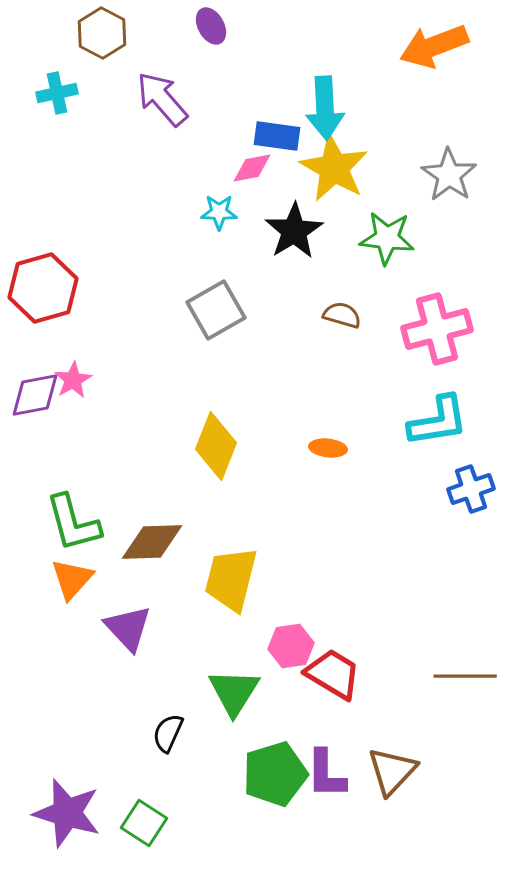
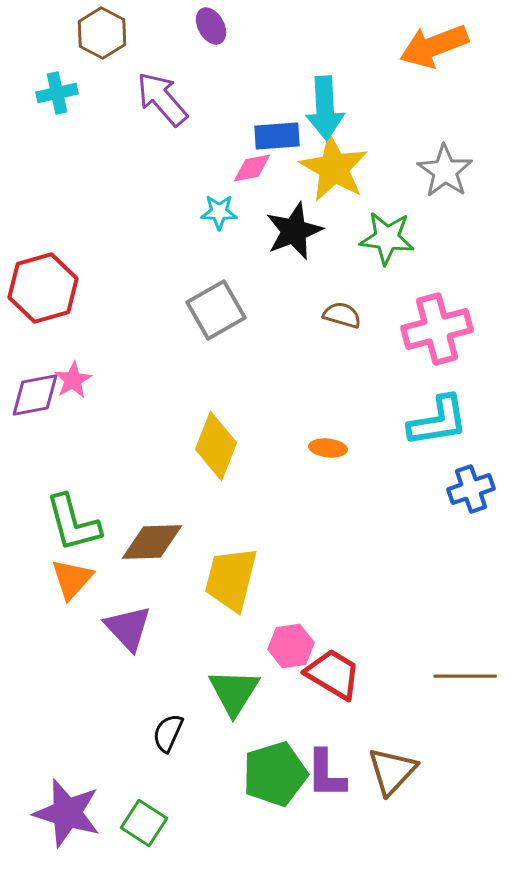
blue rectangle: rotated 12 degrees counterclockwise
gray star: moved 4 px left, 4 px up
black star: rotated 10 degrees clockwise
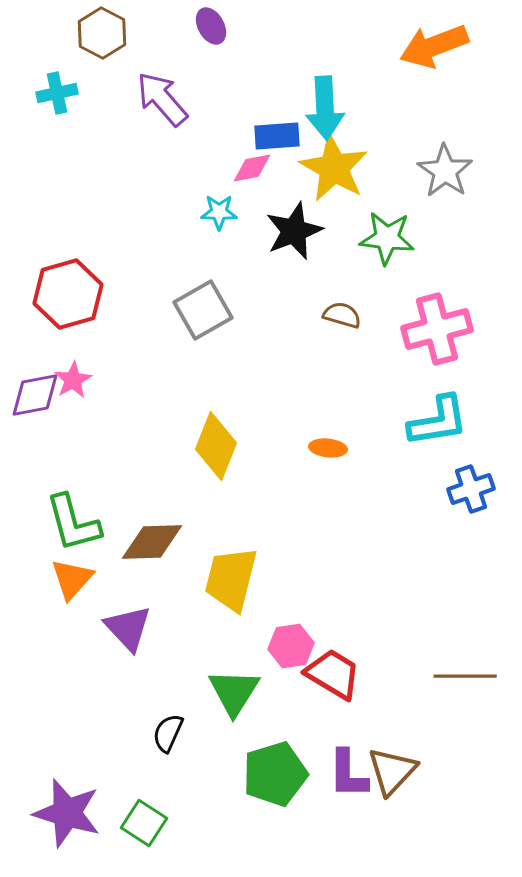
red hexagon: moved 25 px right, 6 px down
gray square: moved 13 px left
purple L-shape: moved 22 px right
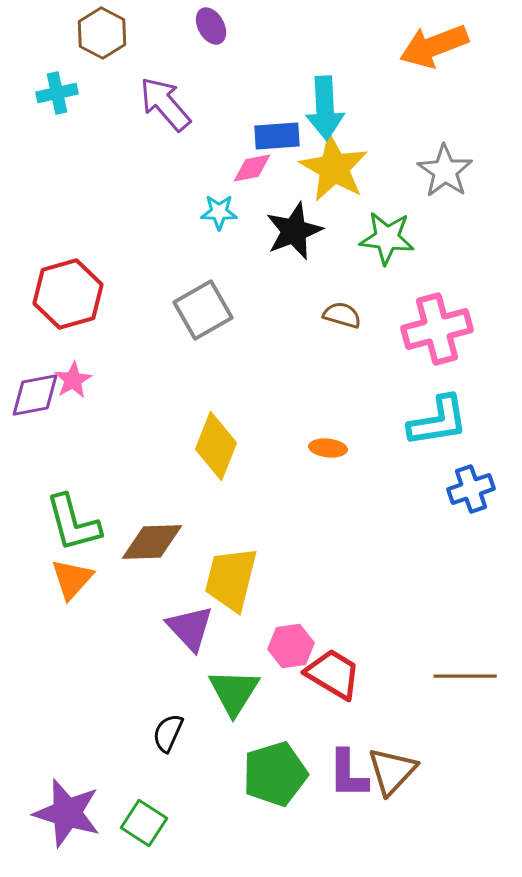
purple arrow: moved 3 px right, 5 px down
purple triangle: moved 62 px right
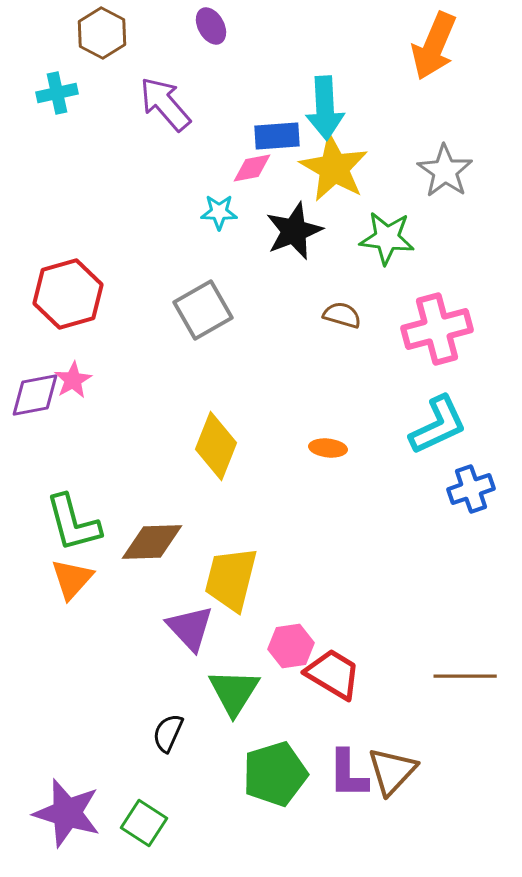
orange arrow: rotated 46 degrees counterclockwise
cyan L-shape: moved 4 px down; rotated 16 degrees counterclockwise
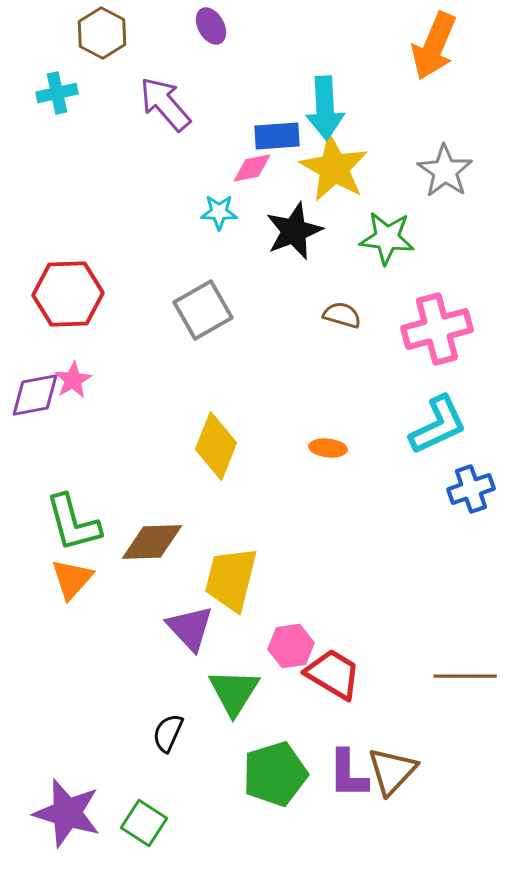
red hexagon: rotated 14 degrees clockwise
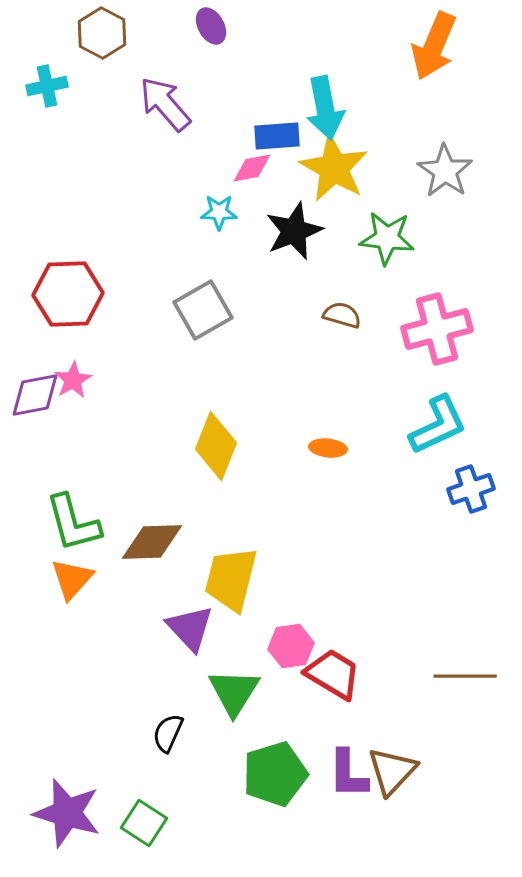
cyan cross: moved 10 px left, 7 px up
cyan arrow: rotated 8 degrees counterclockwise
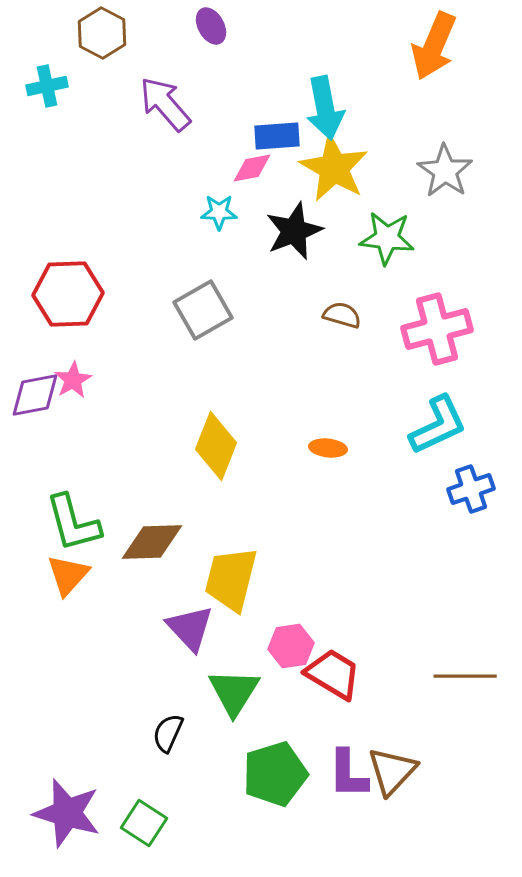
orange triangle: moved 4 px left, 4 px up
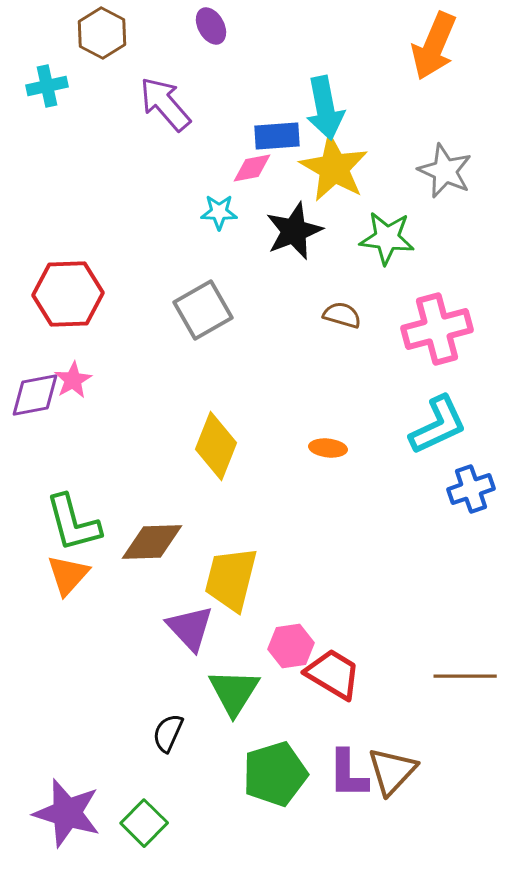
gray star: rotated 10 degrees counterclockwise
green square: rotated 12 degrees clockwise
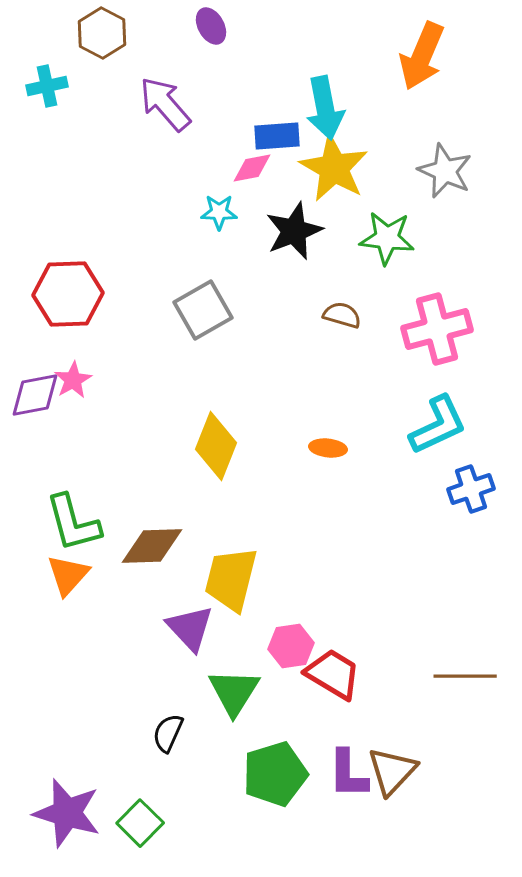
orange arrow: moved 12 px left, 10 px down
brown diamond: moved 4 px down
green square: moved 4 px left
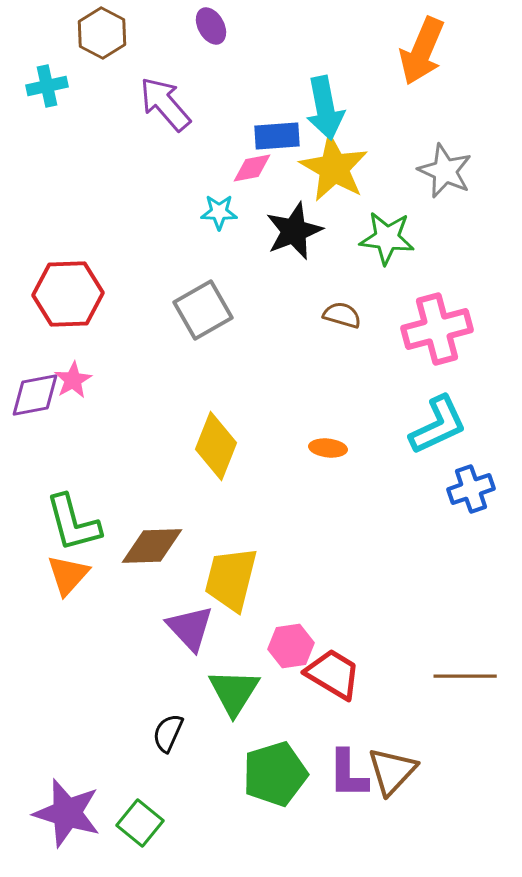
orange arrow: moved 5 px up
green square: rotated 6 degrees counterclockwise
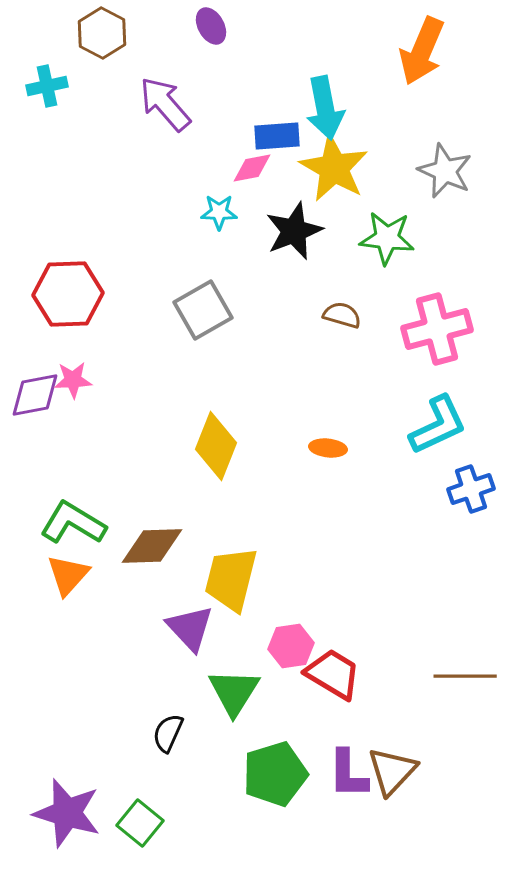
pink star: rotated 27 degrees clockwise
green L-shape: rotated 136 degrees clockwise
